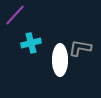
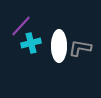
purple line: moved 6 px right, 11 px down
white ellipse: moved 1 px left, 14 px up
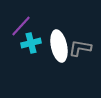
white ellipse: rotated 12 degrees counterclockwise
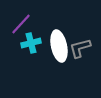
purple line: moved 2 px up
gray L-shape: rotated 25 degrees counterclockwise
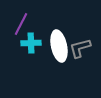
purple line: rotated 15 degrees counterclockwise
cyan cross: rotated 12 degrees clockwise
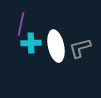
purple line: rotated 15 degrees counterclockwise
white ellipse: moved 3 px left
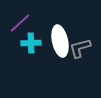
purple line: moved 1 px left, 1 px up; rotated 35 degrees clockwise
white ellipse: moved 4 px right, 5 px up
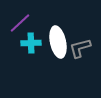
white ellipse: moved 2 px left, 1 px down
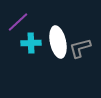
purple line: moved 2 px left, 1 px up
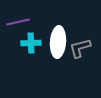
purple line: rotated 30 degrees clockwise
white ellipse: rotated 16 degrees clockwise
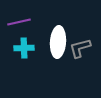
purple line: moved 1 px right
cyan cross: moved 7 px left, 5 px down
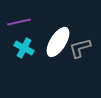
white ellipse: rotated 28 degrees clockwise
cyan cross: rotated 30 degrees clockwise
